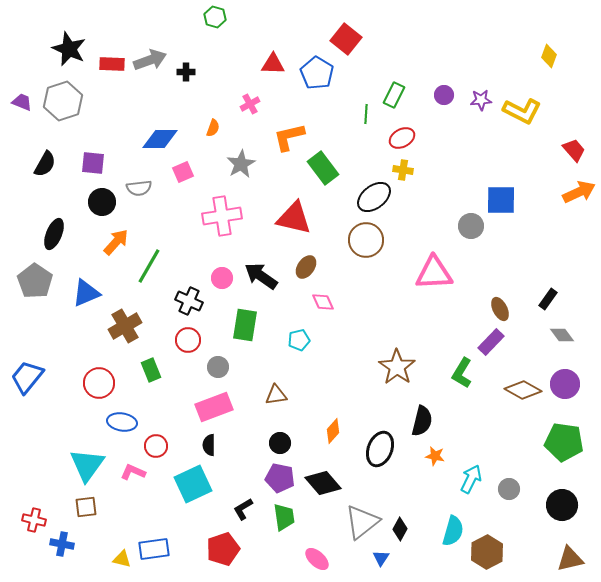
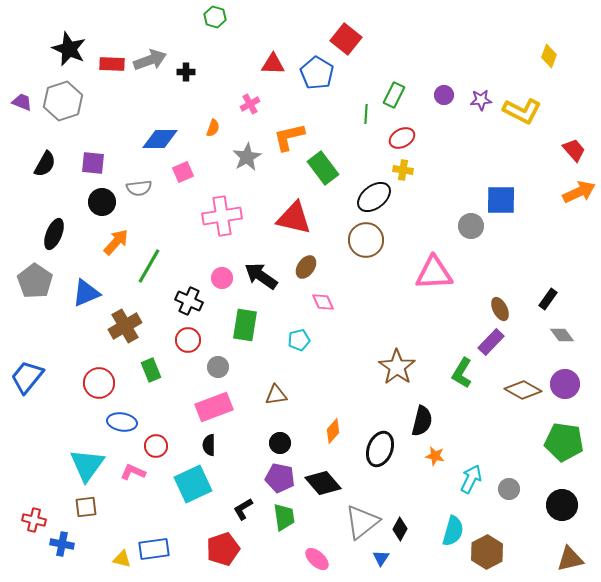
gray star at (241, 164): moved 6 px right, 7 px up
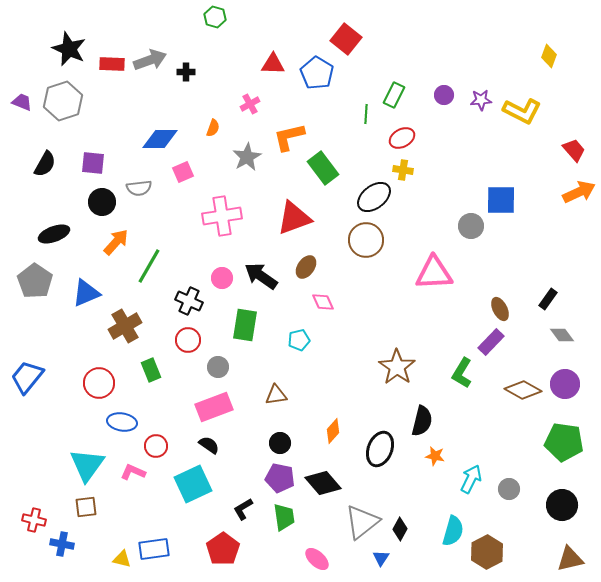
red triangle at (294, 218): rotated 33 degrees counterclockwise
black ellipse at (54, 234): rotated 48 degrees clockwise
black semicircle at (209, 445): rotated 125 degrees clockwise
red pentagon at (223, 549): rotated 16 degrees counterclockwise
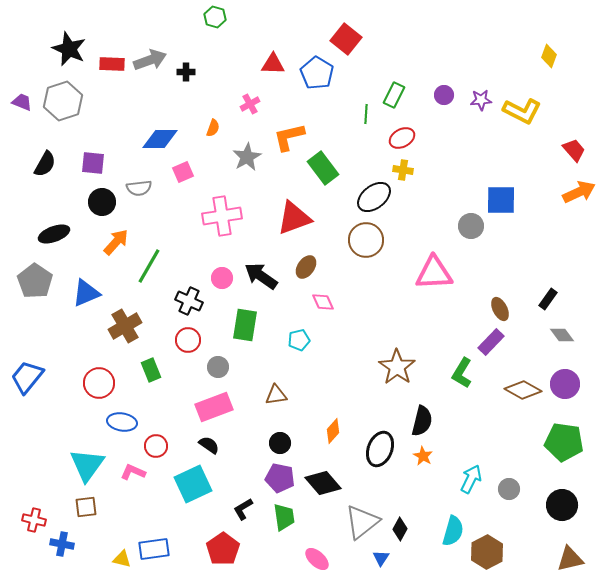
orange star at (435, 456): moved 12 px left; rotated 18 degrees clockwise
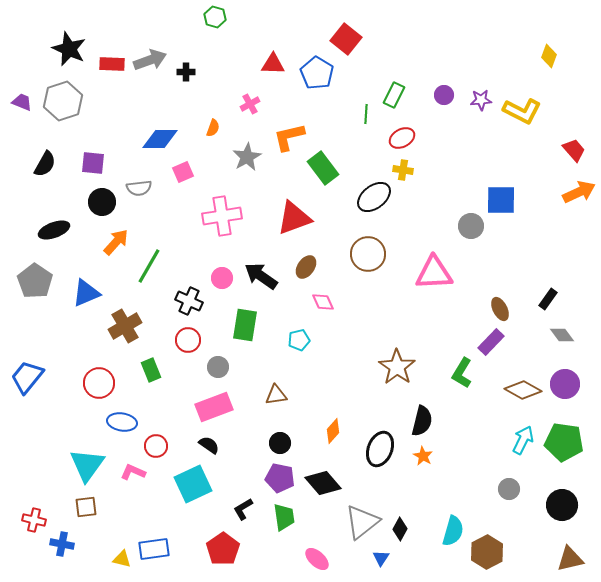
black ellipse at (54, 234): moved 4 px up
brown circle at (366, 240): moved 2 px right, 14 px down
cyan arrow at (471, 479): moved 52 px right, 39 px up
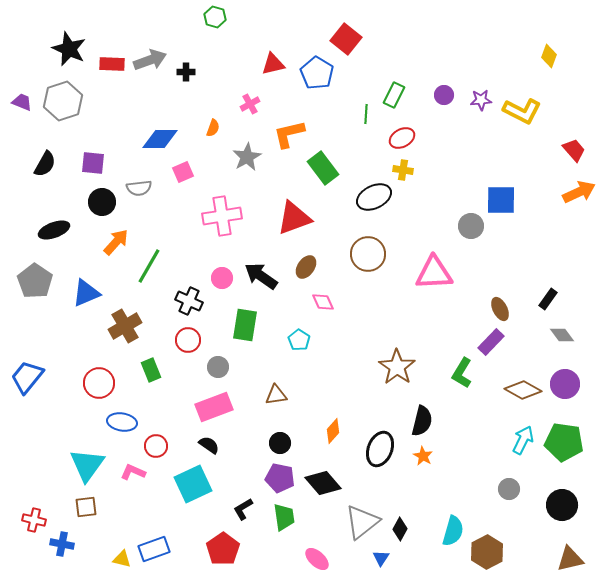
red triangle at (273, 64): rotated 15 degrees counterclockwise
orange L-shape at (289, 137): moved 3 px up
black ellipse at (374, 197): rotated 12 degrees clockwise
cyan pentagon at (299, 340): rotated 25 degrees counterclockwise
blue rectangle at (154, 549): rotated 12 degrees counterclockwise
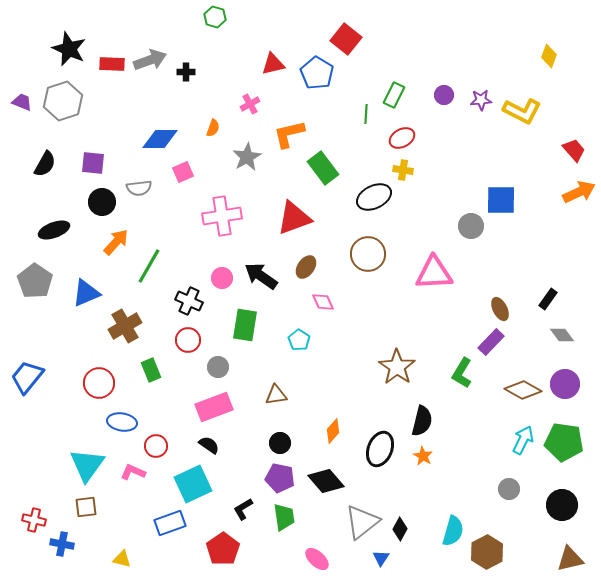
black diamond at (323, 483): moved 3 px right, 2 px up
blue rectangle at (154, 549): moved 16 px right, 26 px up
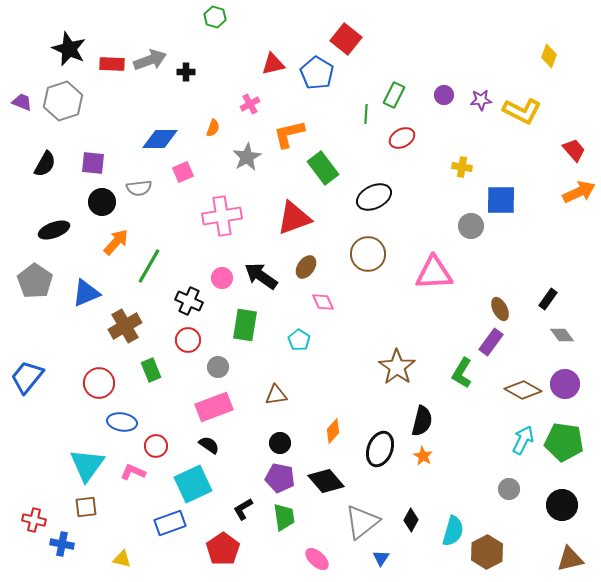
yellow cross at (403, 170): moved 59 px right, 3 px up
purple rectangle at (491, 342): rotated 8 degrees counterclockwise
black diamond at (400, 529): moved 11 px right, 9 px up
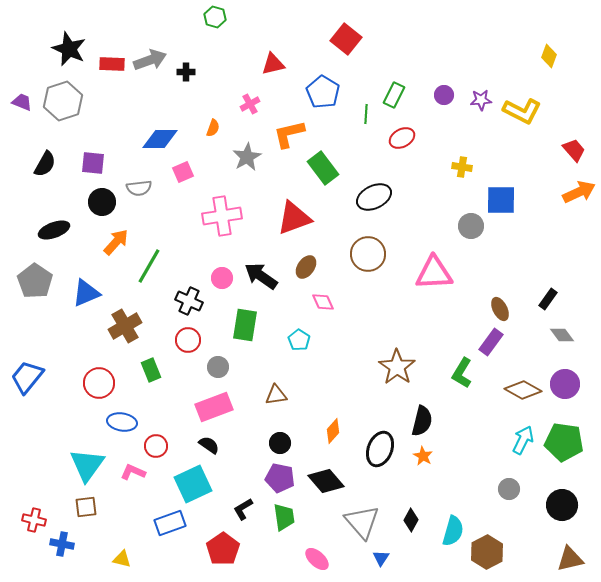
blue pentagon at (317, 73): moved 6 px right, 19 px down
gray triangle at (362, 522): rotated 33 degrees counterclockwise
